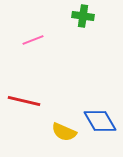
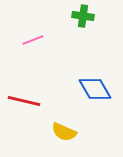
blue diamond: moved 5 px left, 32 px up
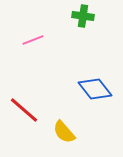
blue diamond: rotated 8 degrees counterclockwise
red line: moved 9 px down; rotated 28 degrees clockwise
yellow semicircle: rotated 25 degrees clockwise
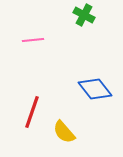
green cross: moved 1 px right, 1 px up; rotated 20 degrees clockwise
pink line: rotated 15 degrees clockwise
red line: moved 8 px right, 2 px down; rotated 68 degrees clockwise
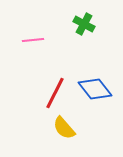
green cross: moved 9 px down
red line: moved 23 px right, 19 px up; rotated 8 degrees clockwise
yellow semicircle: moved 4 px up
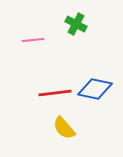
green cross: moved 8 px left
blue diamond: rotated 40 degrees counterclockwise
red line: rotated 56 degrees clockwise
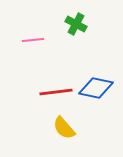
blue diamond: moved 1 px right, 1 px up
red line: moved 1 px right, 1 px up
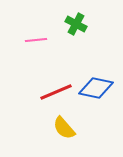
pink line: moved 3 px right
red line: rotated 16 degrees counterclockwise
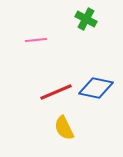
green cross: moved 10 px right, 5 px up
yellow semicircle: rotated 15 degrees clockwise
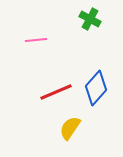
green cross: moved 4 px right
blue diamond: rotated 60 degrees counterclockwise
yellow semicircle: moved 6 px right; rotated 60 degrees clockwise
